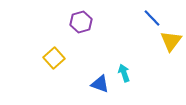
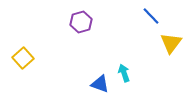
blue line: moved 1 px left, 2 px up
yellow triangle: moved 2 px down
yellow square: moved 31 px left
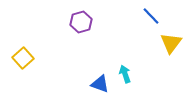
cyan arrow: moved 1 px right, 1 px down
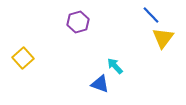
blue line: moved 1 px up
purple hexagon: moved 3 px left
yellow triangle: moved 8 px left, 5 px up
cyan arrow: moved 10 px left, 8 px up; rotated 24 degrees counterclockwise
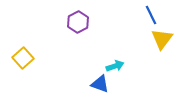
blue line: rotated 18 degrees clockwise
purple hexagon: rotated 10 degrees counterclockwise
yellow triangle: moved 1 px left, 1 px down
cyan arrow: rotated 114 degrees clockwise
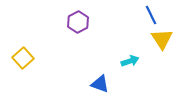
yellow triangle: rotated 10 degrees counterclockwise
cyan arrow: moved 15 px right, 5 px up
